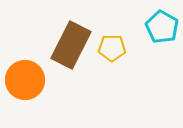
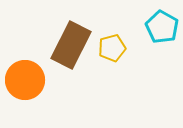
yellow pentagon: rotated 16 degrees counterclockwise
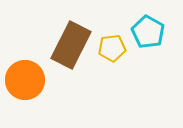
cyan pentagon: moved 14 px left, 5 px down
yellow pentagon: rotated 8 degrees clockwise
